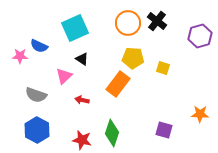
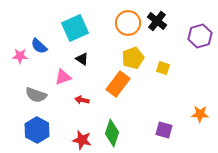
blue semicircle: rotated 18 degrees clockwise
yellow pentagon: rotated 25 degrees counterclockwise
pink triangle: moved 1 px left, 1 px down; rotated 24 degrees clockwise
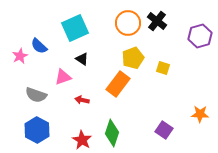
pink star: rotated 28 degrees counterclockwise
purple square: rotated 18 degrees clockwise
red star: rotated 18 degrees clockwise
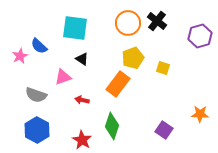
cyan square: rotated 32 degrees clockwise
green diamond: moved 7 px up
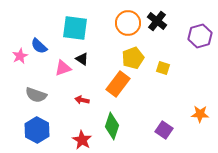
pink triangle: moved 9 px up
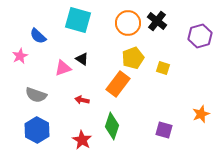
cyan square: moved 3 px right, 8 px up; rotated 8 degrees clockwise
blue semicircle: moved 1 px left, 10 px up
orange star: moved 1 px right; rotated 24 degrees counterclockwise
purple square: rotated 18 degrees counterclockwise
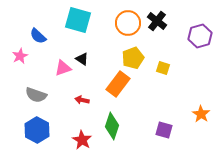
orange star: rotated 18 degrees counterclockwise
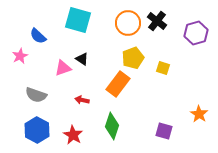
purple hexagon: moved 4 px left, 3 px up
orange star: moved 2 px left
purple square: moved 1 px down
red star: moved 9 px left, 5 px up
